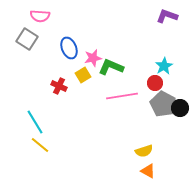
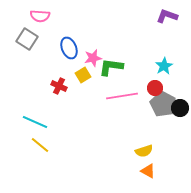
green L-shape: rotated 15 degrees counterclockwise
red circle: moved 5 px down
cyan line: rotated 35 degrees counterclockwise
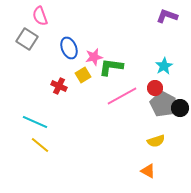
pink semicircle: rotated 66 degrees clockwise
pink star: moved 1 px right, 1 px up
pink line: rotated 20 degrees counterclockwise
yellow semicircle: moved 12 px right, 10 px up
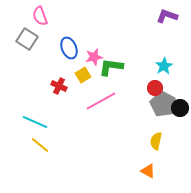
pink line: moved 21 px left, 5 px down
yellow semicircle: rotated 120 degrees clockwise
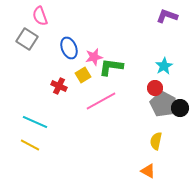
yellow line: moved 10 px left; rotated 12 degrees counterclockwise
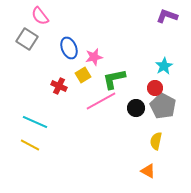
pink semicircle: rotated 18 degrees counterclockwise
green L-shape: moved 3 px right, 12 px down; rotated 20 degrees counterclockwise
gray pentagon: moved 2 px down
black circle: moved 44 px left
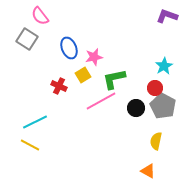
cyan line: rotated 50 degrees counterclockwise
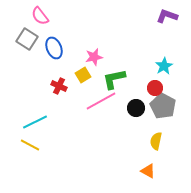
blue ellipse: moved 15 px left
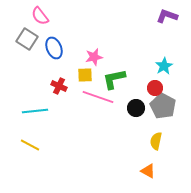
yellow square: moved 2 px right; rotated 28 degrees clockwise
pink line: moved 3 px left, 4 px up; rotated 48 degrees clockwise
cyan line: moved 11 px up; rotated 20 degrees clockwise
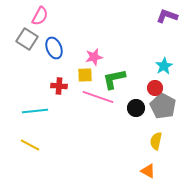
pink semicircle: rotated 114 degrees counterclockwise
red cross: rotated 21 degrees counterclockwise
